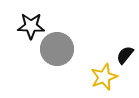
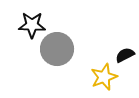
black star: moved 1 px right, 1 px up
black semicircle: rotated 24 degrees clockwise
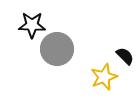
black semicircle: moved 1 px down; rotated 72 degrees clockwise
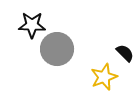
black semicircle: moved 3 px up
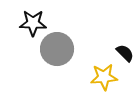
black star: moved 1 px right, 2 px up
yellow star: rotated 16 degrees clockwise
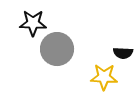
black semicircle: moved 2 px left; rotated 138 degrees clockwise
yellow star: rotated 8 degrees clockwise
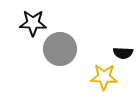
gray circle: moved 3 px right
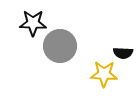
gray circle: moved 3 px up
yellow star: moved 3 px up
